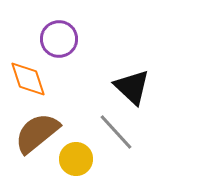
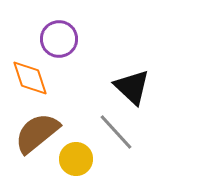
orange diamond: moved 2 px right, 1 px up
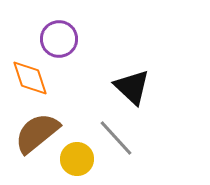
gray line: moved 6 px down
yellow circle: moved 1 px right
